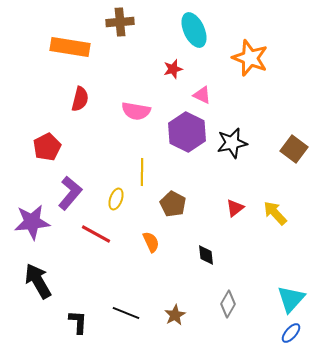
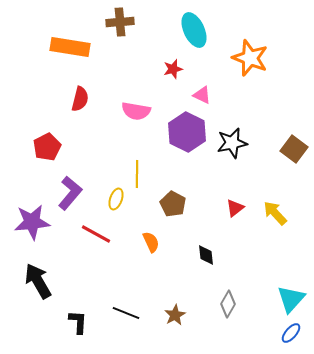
yellow line: moved 5 px left, 2 px down
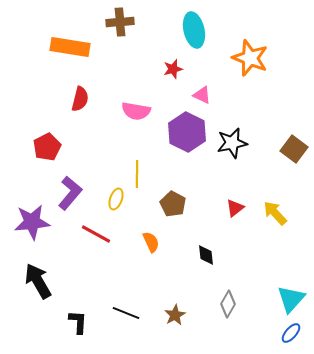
cyan ellipse: rotated 12 degrees clockwise
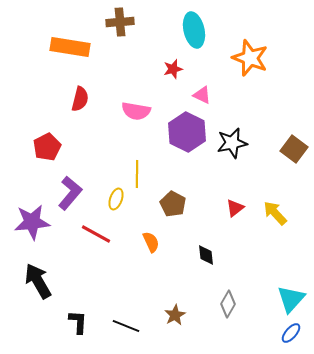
black line: moved 13 px down
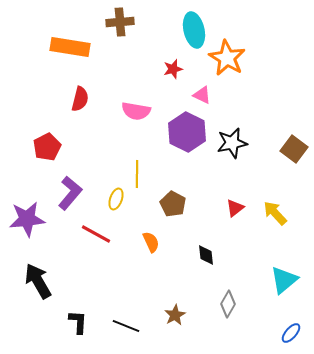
orange star: moved 23 px left; rotated 9 degrees clockwise
purple star: moved 5 px left, 3 px up
cyan triangle: moved 7 px left, 19 px up; rotated 8 degrees clockwise
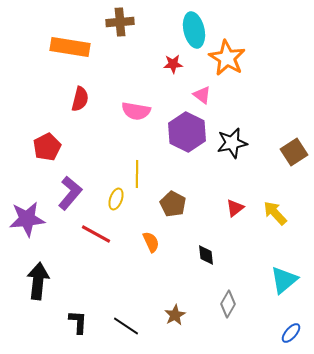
red star: moved 5 px up; rotated 12 degrees clockwise
pink triangle: rotated 12 degrees clockwise
brown square: moved 3 px down; rotated 20 degrees clockwise
black arrow: rotated 36 degrees clockwise
black line: rotated 12 degrees clockwise
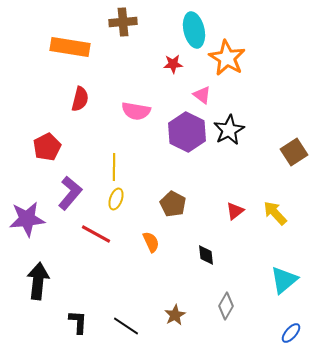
brown cross: moved 3 px right
black star: moved 3 px left, 13 px up; rotated 16 degrees counterclockwise
yellow line: moved 23 px left, 7 px up
red triangle: moved 3 px down
gray diamond: moved 2 px left, 2 px down
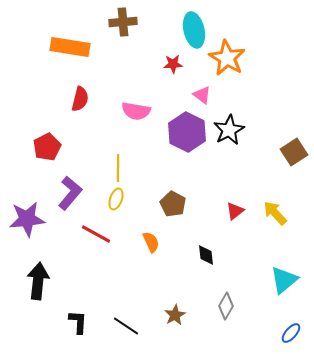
yellow line: moved 4 px right, 1 px down
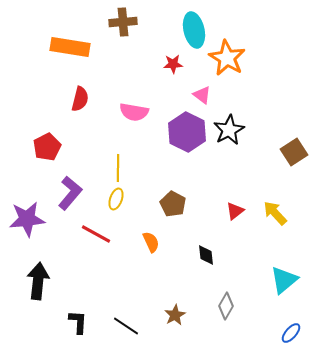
pink semicircle: moved 2 px left, 1 px down
